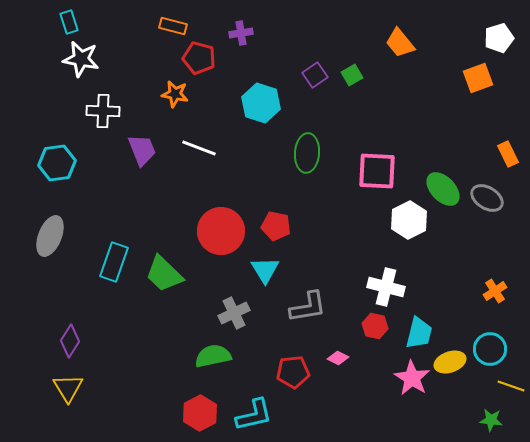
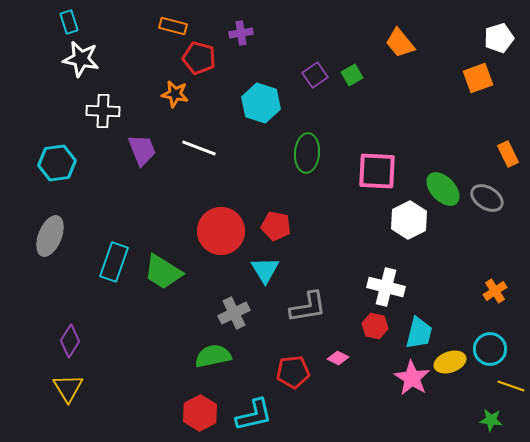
green trapezoid at (164, 274): moved 1 px left, 2 px up; rotated 12 degrees counterclockwise
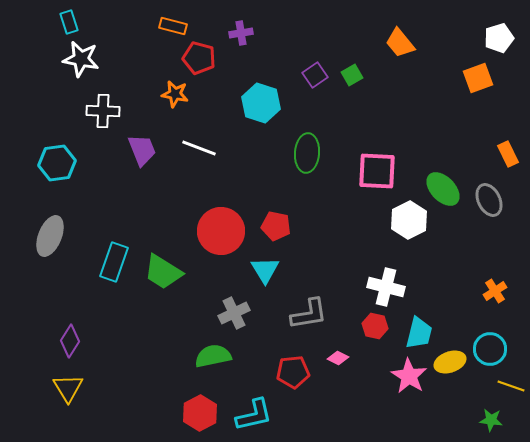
gray ellipse at (487, 198): moved 2 px right, 2 px down; rotated 32 degrees clockwise
gray L-shape at (308, 307): moved 1 px right, 7 px down
pink star at (412, 378): moved 3 px left, 2 px up
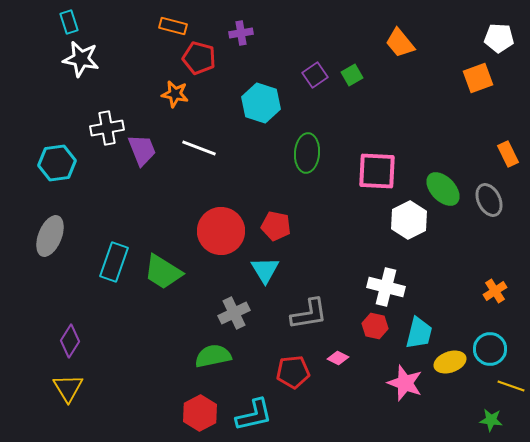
white pentagon at (499, 38): rotated 20 degrees clockwise
white cross at (103, 111): moved 4 px right, 17 px down; rotated 12 degrees counterclockwise
pink star at (409, 376): moved 4 px left, 7 px down; rotated 12 degrees counterclockwise
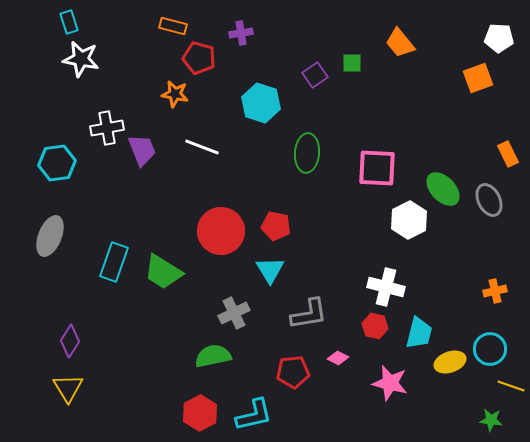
green square at (352, 75): moved 12 px up; rotated 30 degrees clockwise
white line at (199, 148): moved 3 px right, 1 px up
pink square at (377, 171): moved 3 px up
cyan triangle at (265, 270): moved 5 px right
orange cross at (495, 291): rotated 20 degrees clockwise
pink star at (405, 383): moved 15 px left; rotated 6 degrees counterclockwise
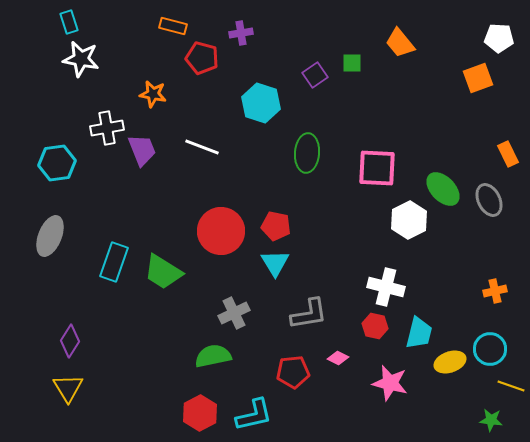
red pentagon at (199, 58): moved 3 px right
orange star at (175, 94): moved 22 px left
cyan triangle at (270, 270): moved 5 px right, 7 px up
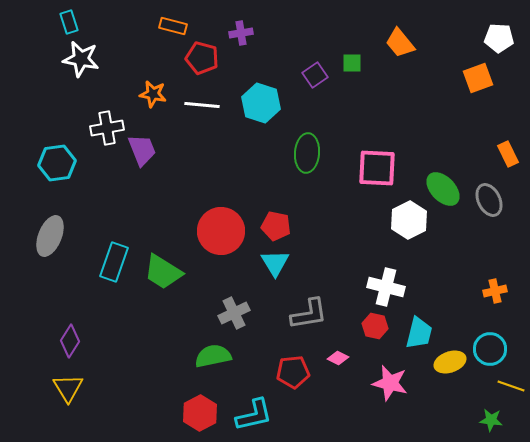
white line at (202, 147): moved 42 px up; rotated 16 degrees counterclockwise
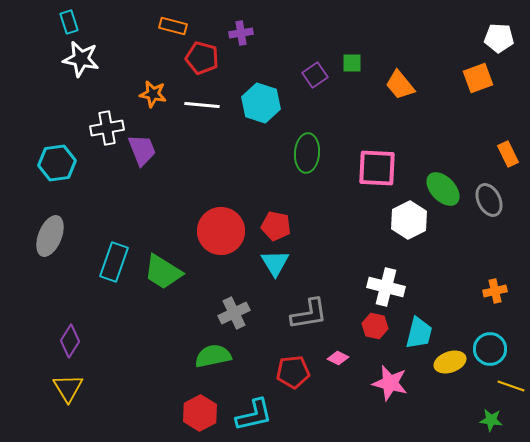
orange trapezoid at (400, 43): moved 42 px down
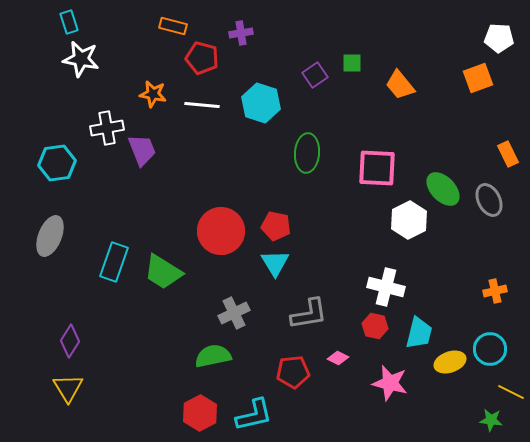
yellow line at (511, 386): moved 6 px down; rotated 8 degrees clockwise
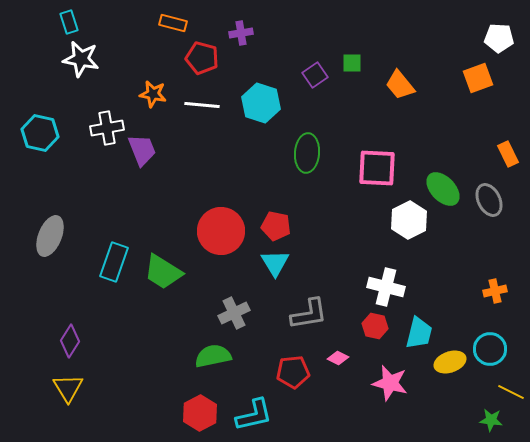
orange rectangle at (173, 26): moved 3 px up
cyan hexagon at (57, 163): moved 17 px left, 30 px up; rotated 21 degrees clockwise
